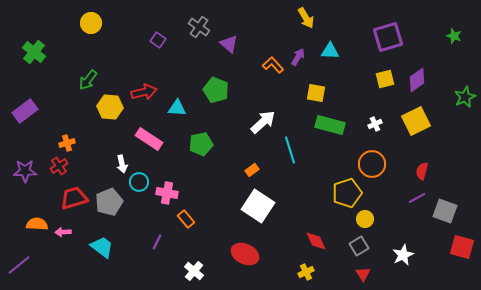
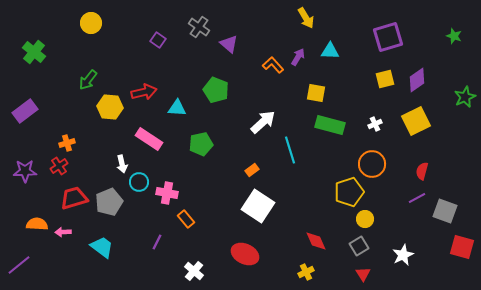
yellow pentagon at (347, 193): moved 2 px right, 1 px up
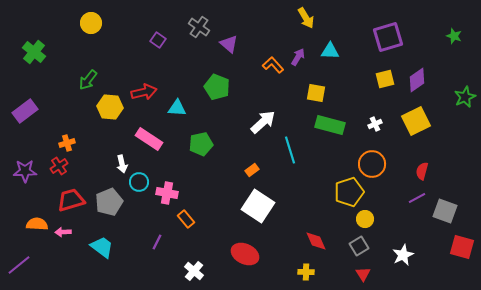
green pentagon at (216, 90): moved 1 px right, 3 px up
red trapezoid at (74, 198): moved 3 px left, 2 px down
yellow cross at (306, 272): rotated 28 degrees clockwise
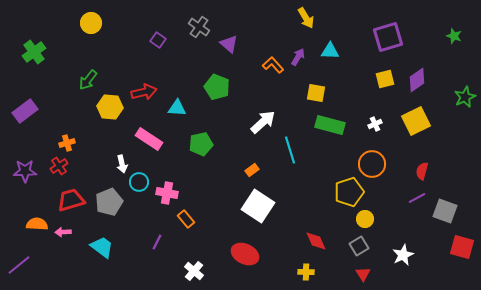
green cross at (34, 52): rotated 15 degrees clockwise
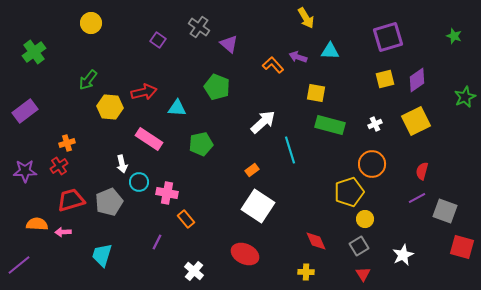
purple arrow at (298, 57): rotated 102 degrees counterclockwise
cyan trapezoid at (102, 247): moved 8 px down; rotated 110 degrees counterclockwise
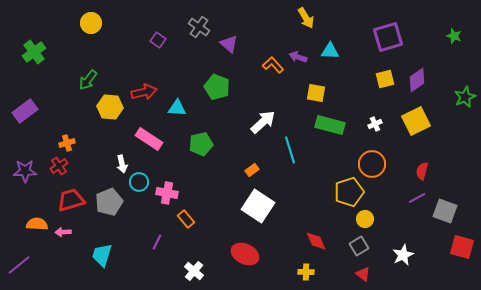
red triangle at (363, 274): rotated 21 degrees counterclockwise
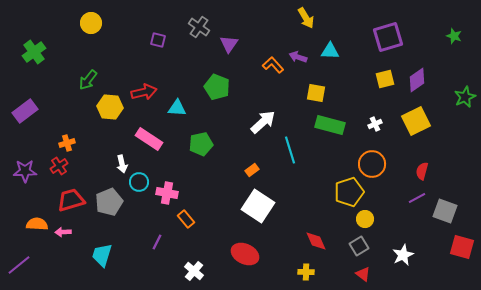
purple square at (158, 40): rotated 21 degrees counterclockwise
purple triangle at (229, 44): rotated 24 degrees clockwise
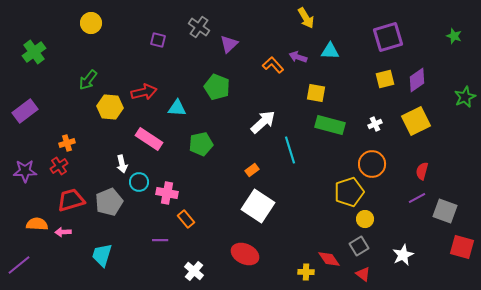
purple triangle at (229, 44): rotated 12 degrees clockwise
red diamond at (316, 241): moved 13 px right, 18 px down; rotated 10 degrees counterclockwise
purple line at (157, 242): moved 3 px right, 2 px up; rotated 63 degrees clockwise
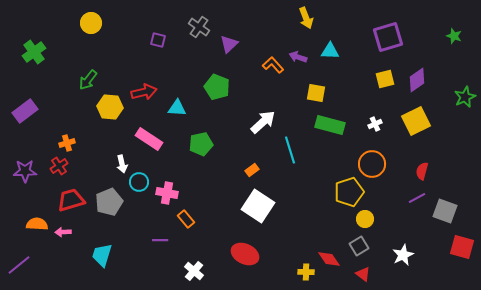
yellow arrow at (306, 18): rotated 10 degrees clockwise
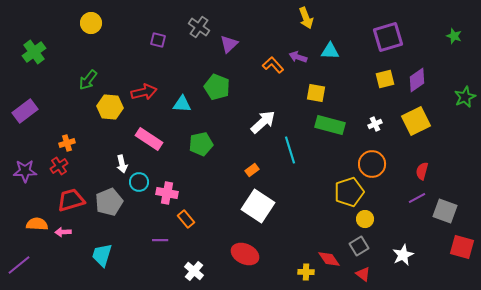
cyan triangle at (177, 108): moved 5 px right, 4 px up
